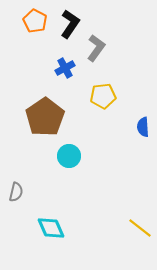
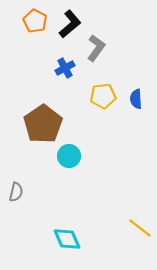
black L-shape: rotated 16 degrees clockwise
brown pentagon: moved 2 px left, 7 px down
blue semicircle: moved 7 px left, 28 px up
cyan diamond: moved 16 px right, 11 px down
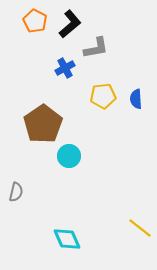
gray L-shape: rotated 44 degrees clockwise
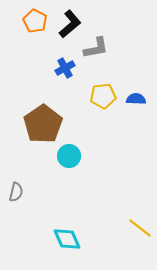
blue semicircle: rotated 96 degrees clockwise
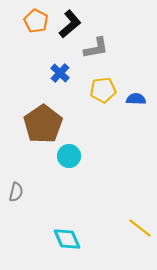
orange pentagon: moved 1 px right
blue cross: moved 5 px left, 5 px down; rotated 18 degrees counterclockwise
yellow pentagon: moved 6 px up
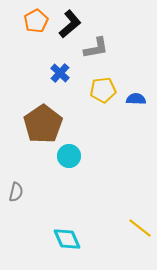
orange pentagon: rotated 15 degrees clockwise
